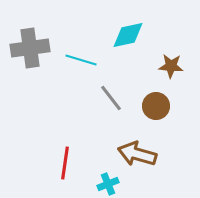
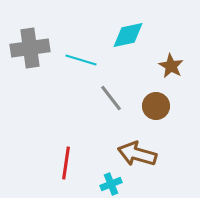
brown star: rotated 25 degrees clockwise
red line: moved 1 px right
cyan cross: moved 3 px right
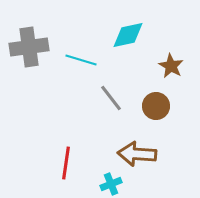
gray cross: moved 1 px left, 1 px up
brown arrow: rotated 12 degrees counterclockwise
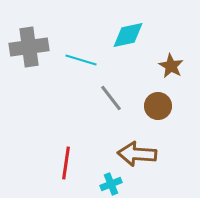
brown circle: moved 2 px right
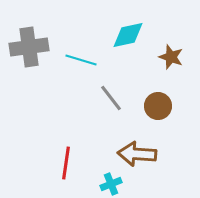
brown star: moved 9 px up; rotated 10 degrees counterclockwise
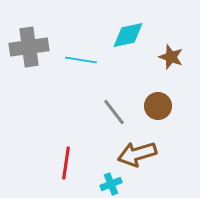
cyan line: rotated 8 degrees counterclockwise
gray line: moved 3 px right, 14 px down
brown arrow: rotated 21 degrees counterclockwise
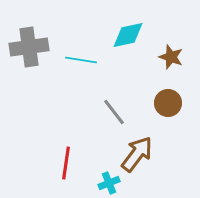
brown circle: moved 10 px right, 3 px up
brown arrow: rotated 144 degrees clockwise
cyan cross: moved 2 px left, 1 px up
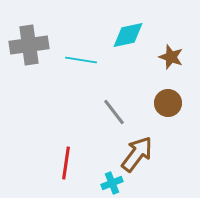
gray cross: moved 2 px up
cyan cross: moved 3 px right
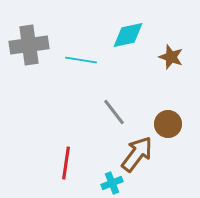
brown circle: moved 21 px down
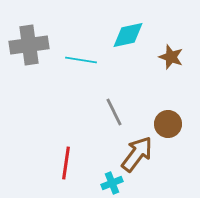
gray line: rotated 12 degrees clockwise
